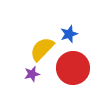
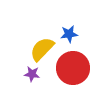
blue star: rotated 12 degrees clockwise
purple star: rotated 21 degrees clockwise
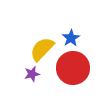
blue star: moved 2 px right, 4 px down; rotated 24 degrees counterclockwise
purple star: rotated 21 degrees counterclockwise
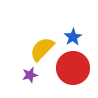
blue star: moved 2 px right, 1 px up
purple star: moved 2 px left, 1 px down
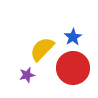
purple star: moved 3 px left
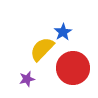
blue star: moved 10 px left, 5 px up
purple star: moved 4 px down
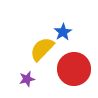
red circle: moved 1 px right, 1 px down
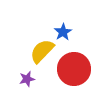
yellow semicircle: moved 2 px down
